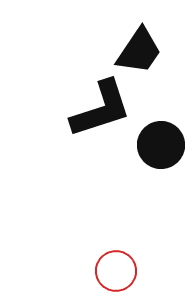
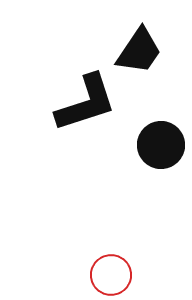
black L-shape: moved 15 px left, 6 px up
red circle: moved 5 px left, 4 px down
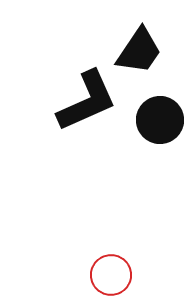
black L-shape: moved 1 px right, 2 px up; rotated 6 degrees counterclockwise
black circle: moved 1 px left, 25 px up
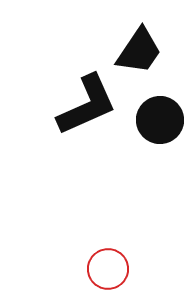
black L-shape: moved 4 px down
red circle: moved 3 px left, 6 px up
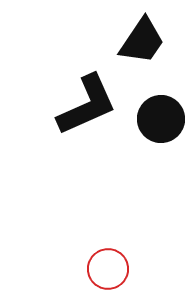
black trapezoid: moved 3 px right, 10 px up
black circle: moved 1 px right, 1 px up
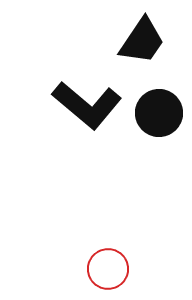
black L-shape: rotated 64 degrees clockwise
black circle: moved 2 px left, 6 px up
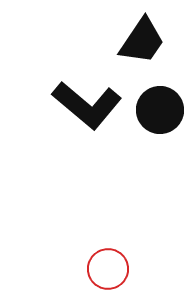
black circle: moved 1 px right, 3 px up
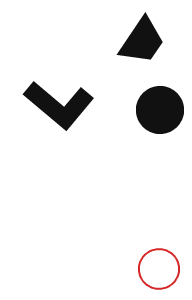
black L-shape: moved 28 px left
red circle: moved 51 px right
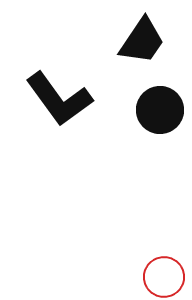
black L-shape: moved 6 px up; rotated 14 degrees clockwise
red circle: moved 5 px right, 8 px down
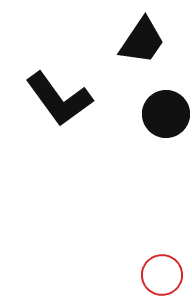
black circle: moved 6 px right, 4 px down
red circle: moved 2 px left, 2 px up
